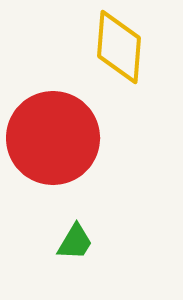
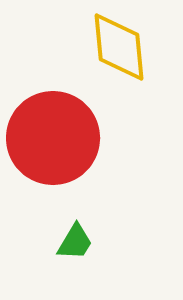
yellow diamond: rotated 10 degrees counterclockwise
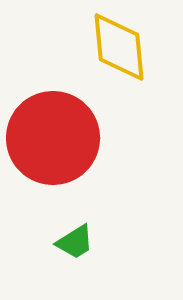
green trapezoid: rotated 27 degrees clockwise
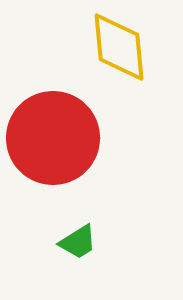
green trapezoid: moved 3 px right
